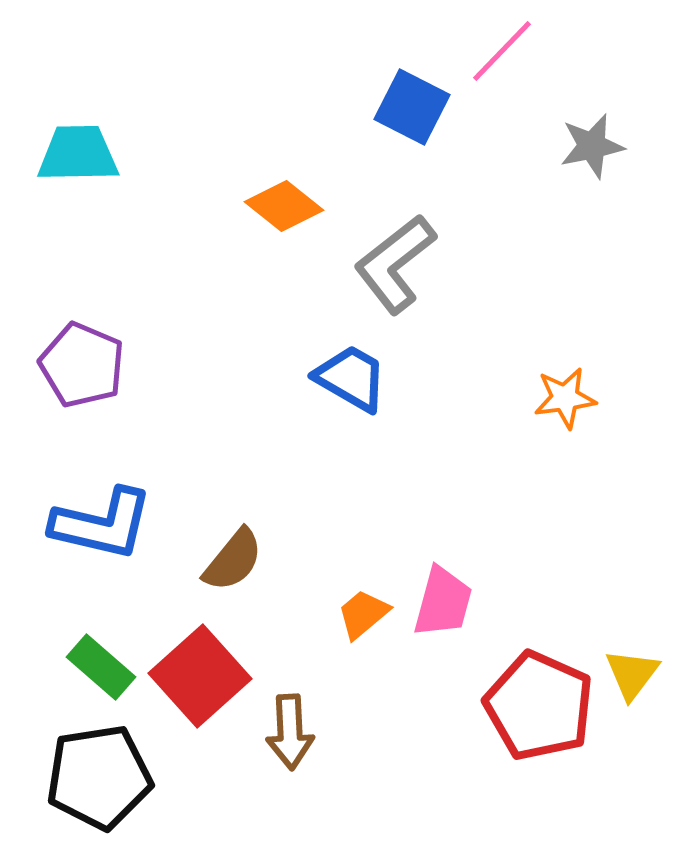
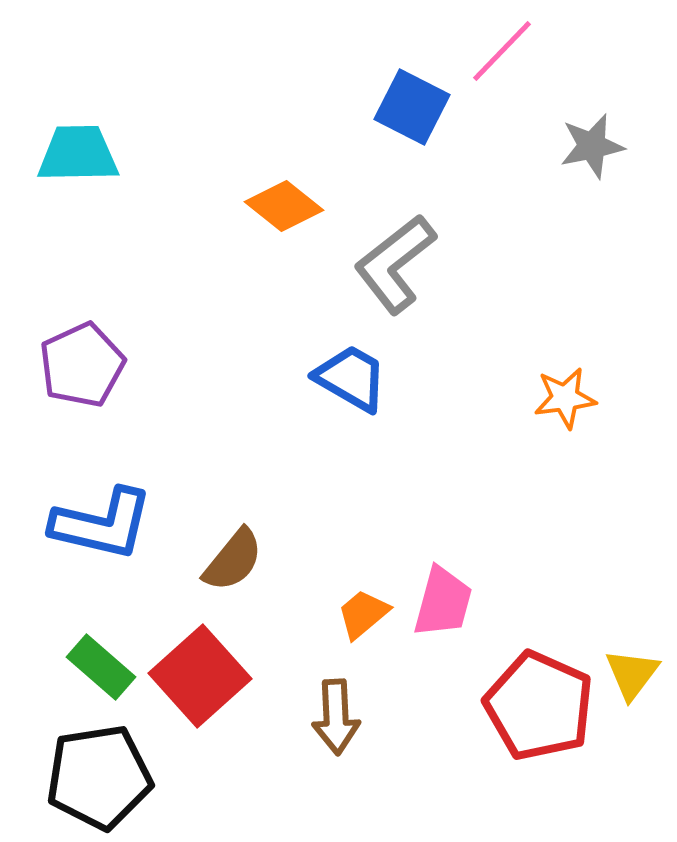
purple pentagon: rotated 24 degrees clockwise
brown arrow: moved 46 px right, 15 px up
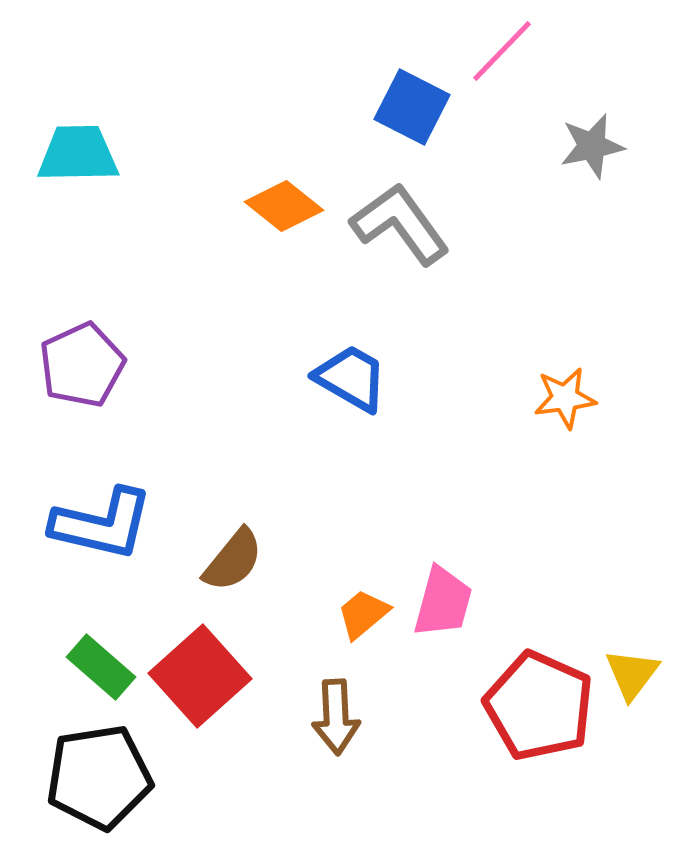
gray L-shape: moved 5 px right, 40 px up; rotated 92 degrees clockwise
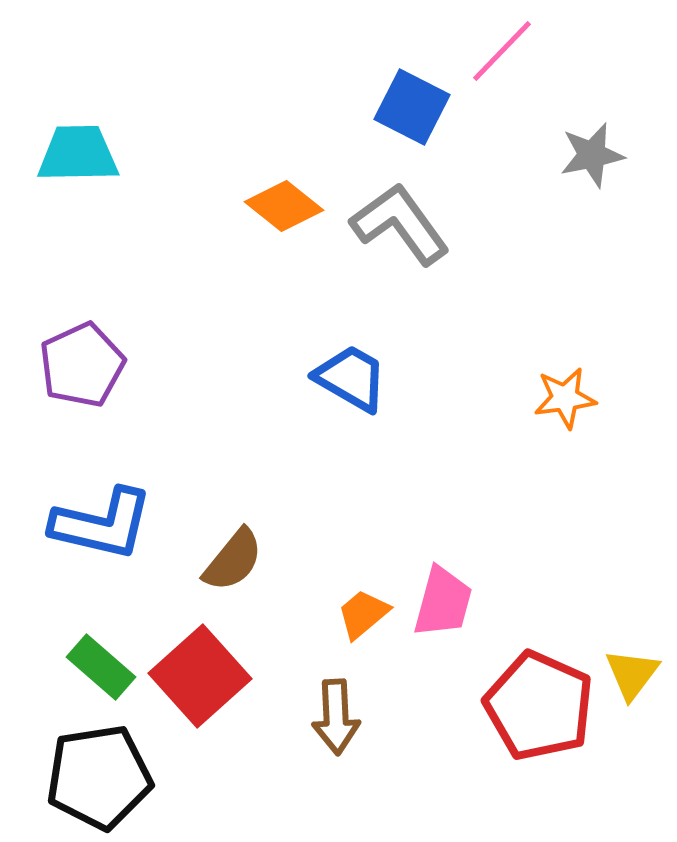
gray star: moved 9 px down
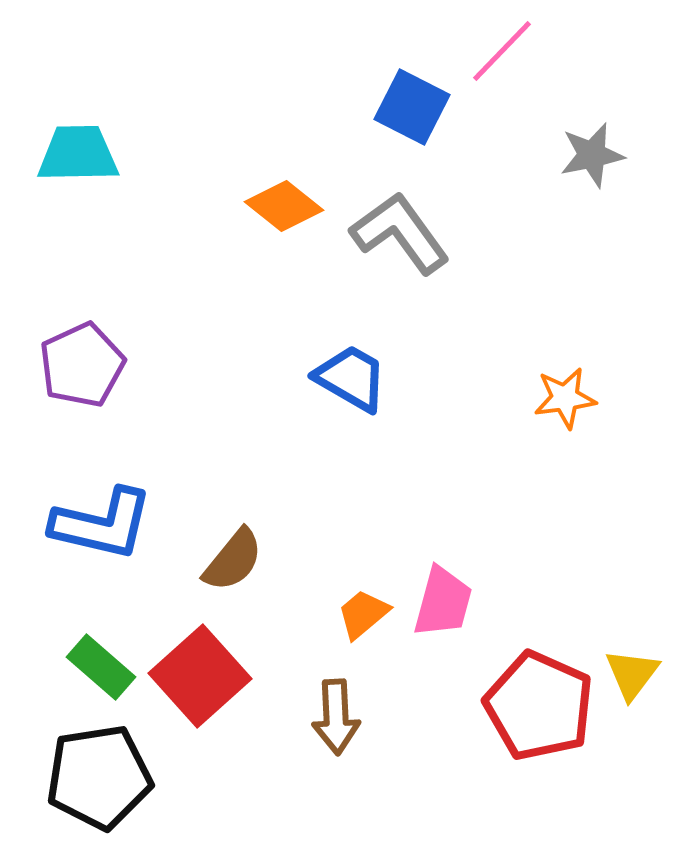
gray L-shape: moved 9 px down
